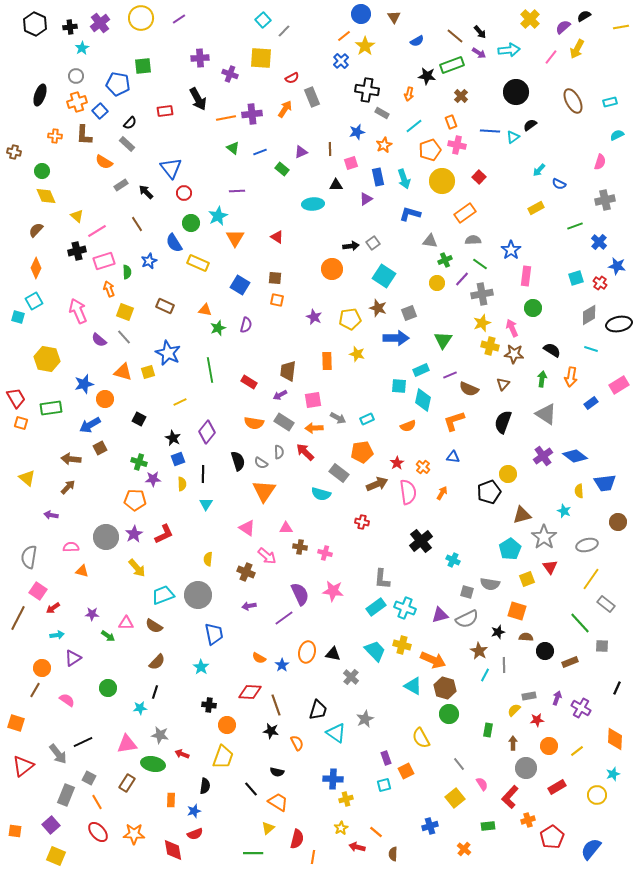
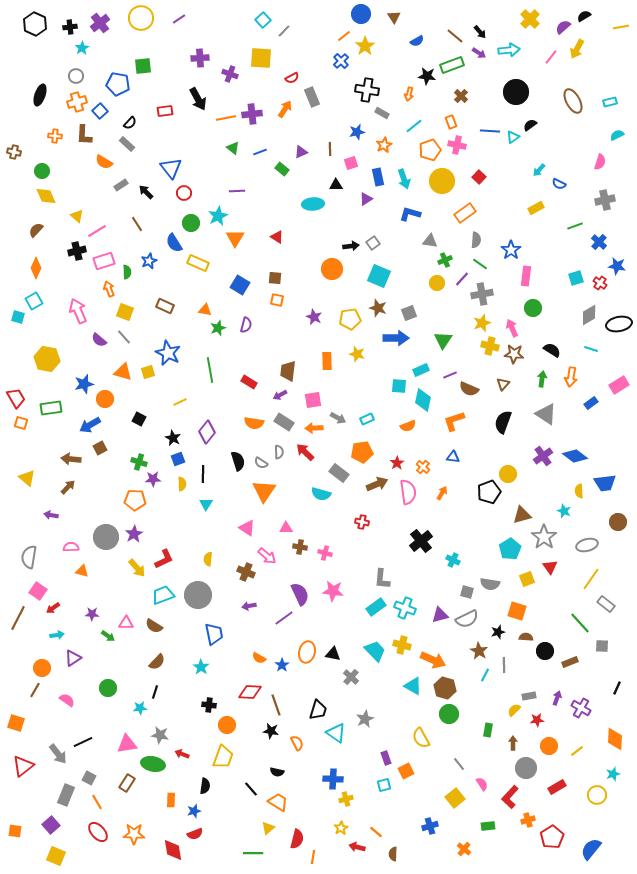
gray semicircle at (473, 240): moved 3 px right; rotated 98 degrees clockwise
cyan square at (384, 276): moved 5 px left; rotated 10 degrees counterclockwise
red L-shape at (164, 534): moved 25 px down
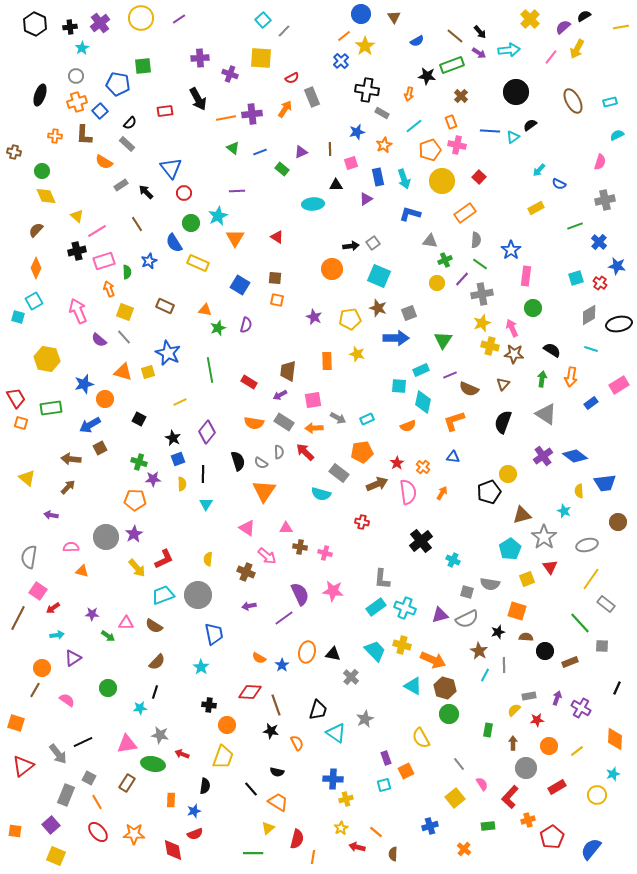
cyan diamond at (423, 400): moved 2 px down
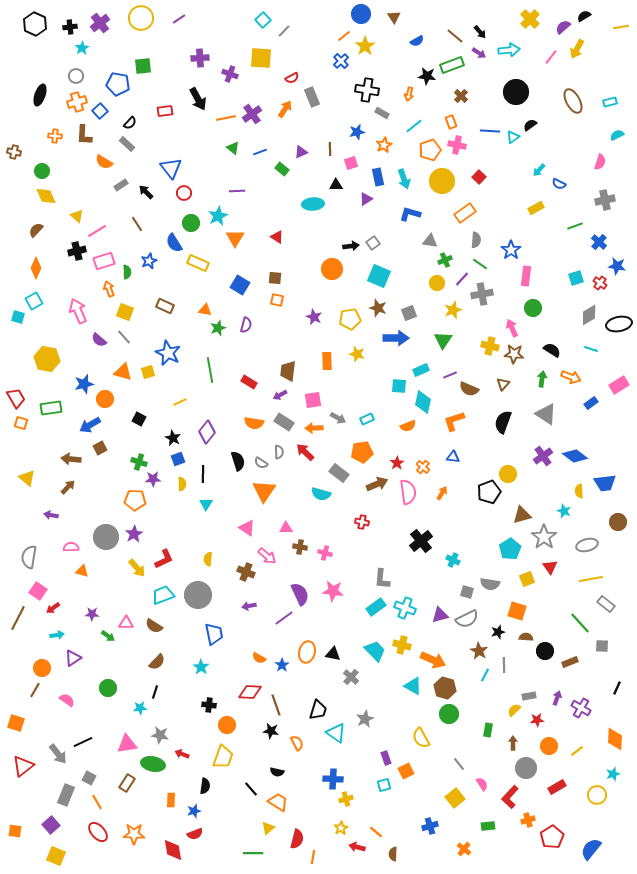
purple cross at (252, 114): rotated 30 degrees counterclockwise
yellow star at (482, 323): moved 29 px left, 13 px up
orange arrow at (571, 377): rotated 78 degrees counterclockwise
yellow line at (591, 579): rotated 45 degrees clockwise
